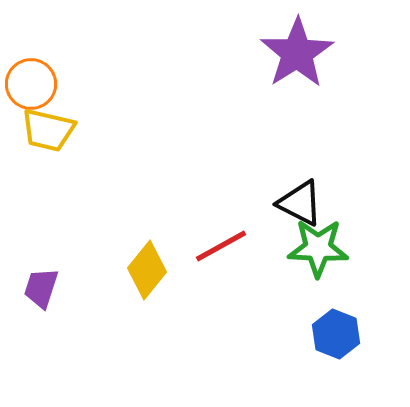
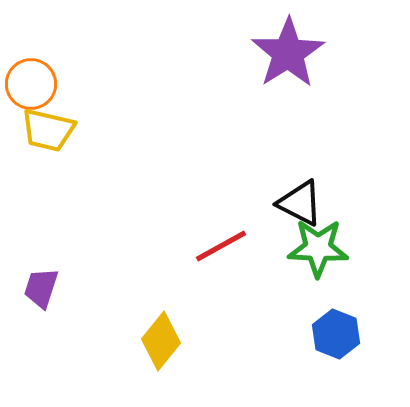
purple star: moved 9 px left
yellow diamond: moved 14 px right, 71 px down
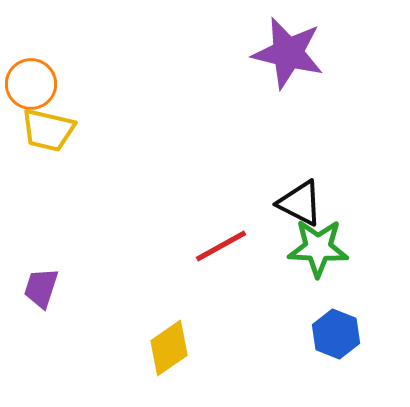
purple star: rotated 26 degrees counterclockwise
yellow diamond: moved 8 px right, 7 px down; rotated 16 degrees clockwise
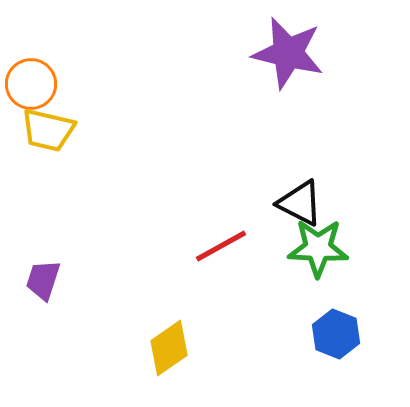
purple trapezoid: moved 2 px right, 8 px up
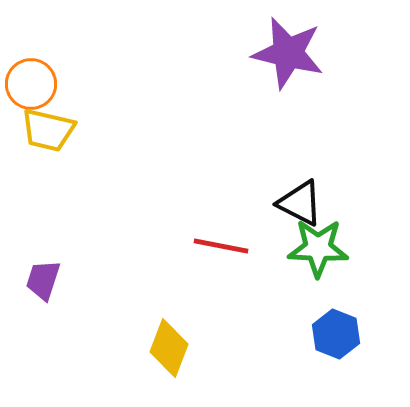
red line: rotated 40 degrees clockwise
yellow diamond: rotated 34 degrees counterclockwise
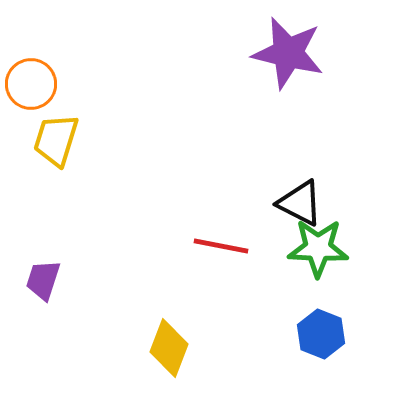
yellow trapezoid: moved 8 px right, 10 px down; rotated 94 degrees clockwise
blue hexagon: moved 15 px left
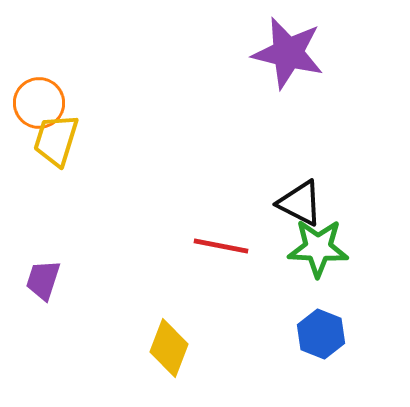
orange circle: moved 8 px right, 19 px down
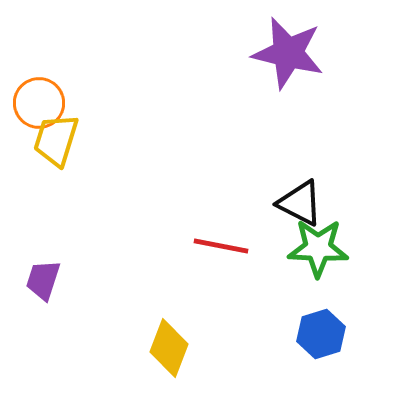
blue hexagon: rotated 21 degrees clockwise
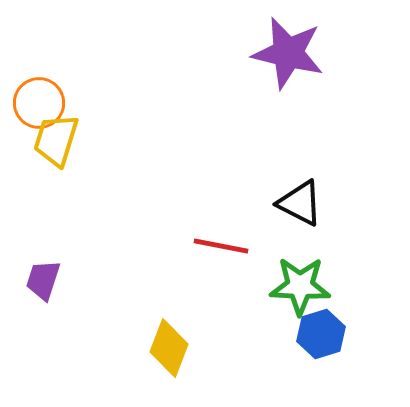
green star: moved 18 px left, 38 px down
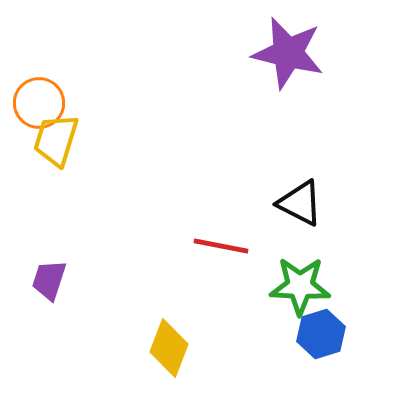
purple trapezoid: moved 6 px right
